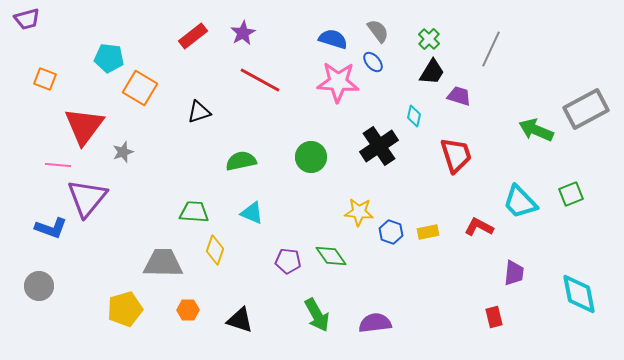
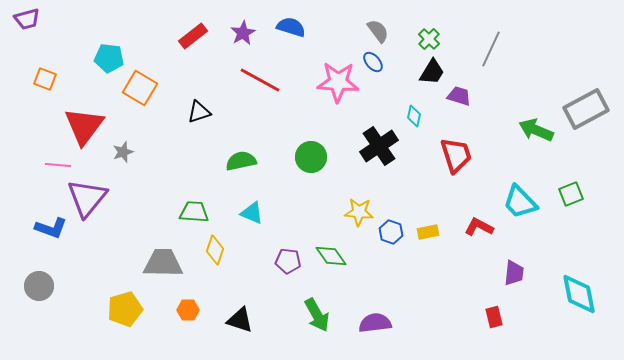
blue semicircle at (333, 39): moved 42 px left, 12 px up
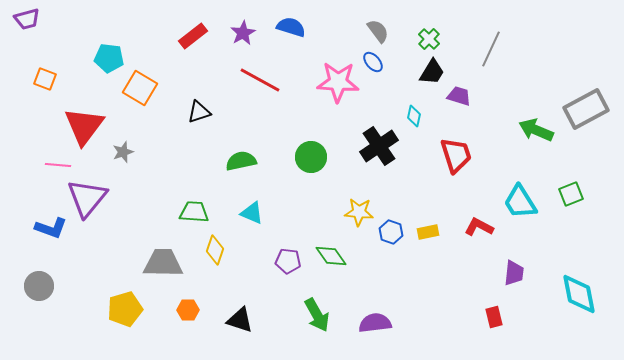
cyan trapezoid at (520, 202): rotated 12 degrees clockwise
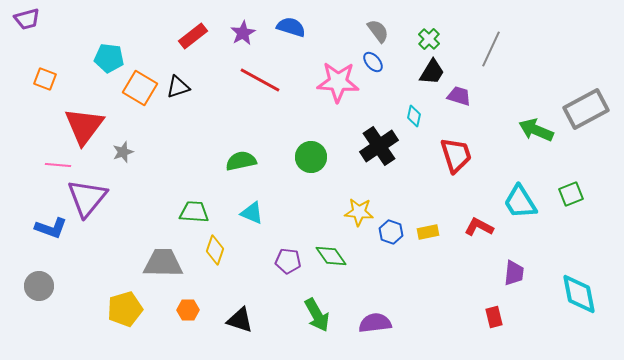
black triangle at (199, 112): moved 21 px left, 25 px up
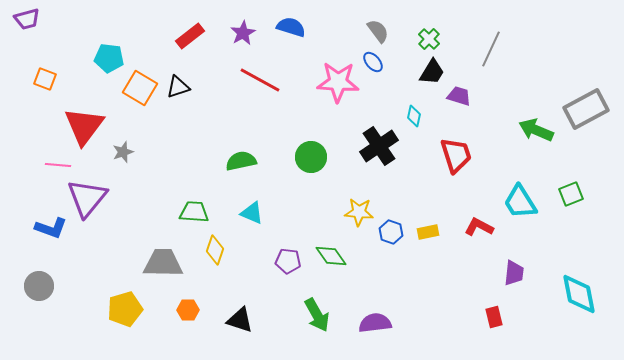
red rectangle at (193, 36): moved 3 px left
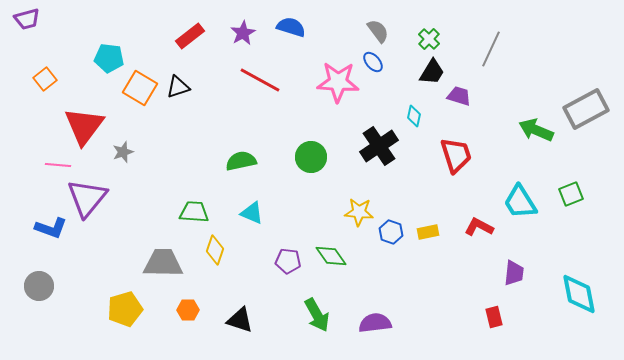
orange square at (45, 79): rotated 30 degrees clockwise
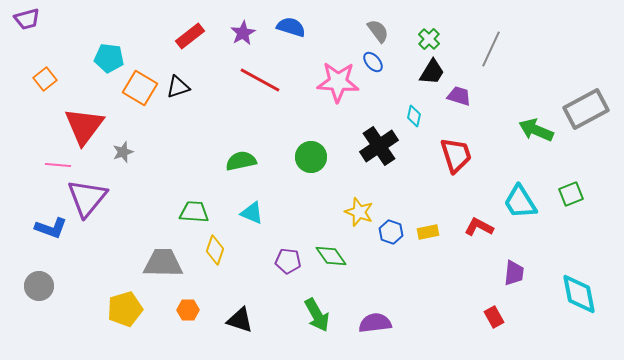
yellow star at (359, 212): rotated 16 degrees clockwise
red rectangle at (494, 317): rotated 15 degrees counterclockwise
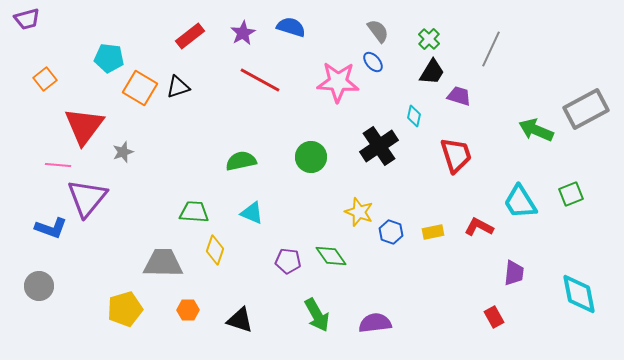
yellow rectangle at (428, 232): moved 5 px right
